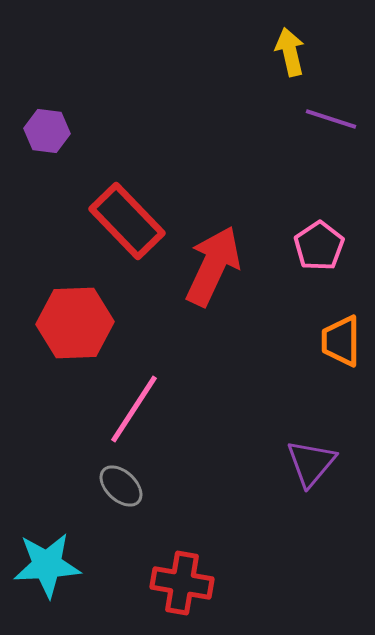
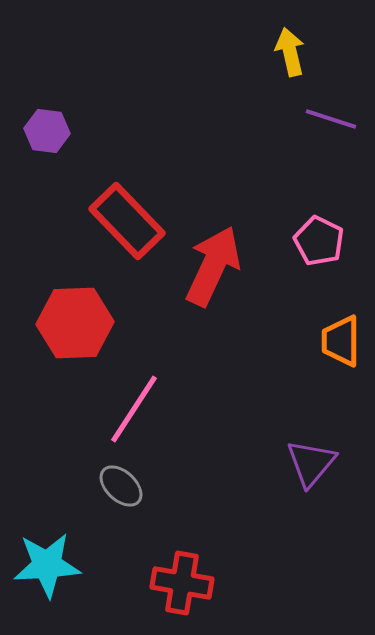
pink pentagon: moved 5 px up; rotated 12 degrees counterclockwise
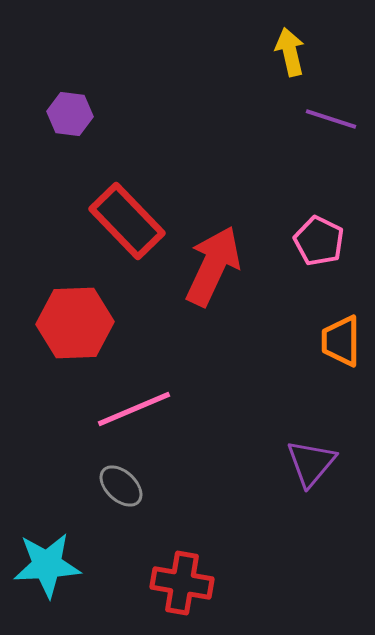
purple hexagon: moved 23 px right, 17 px up
pink line: rotated 34 degrees clockwise
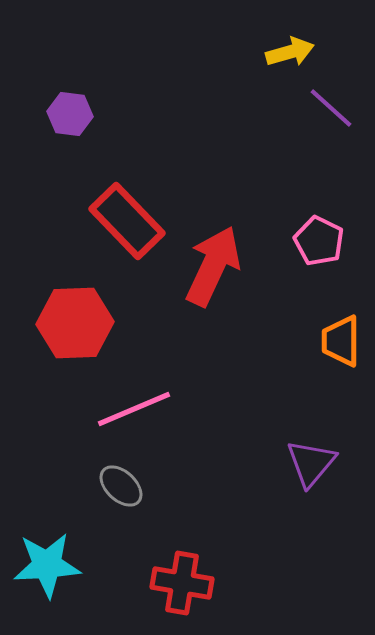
yellow arrow: rotated 87 degrees clockwise
purple line: moved 11 px up; rotated 24 degrees clockwise
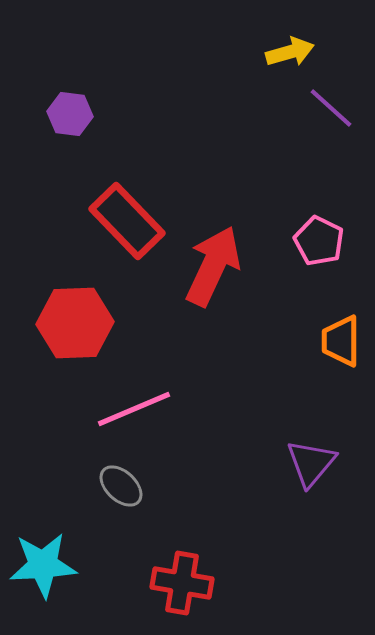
cyan star: moved 4 px left
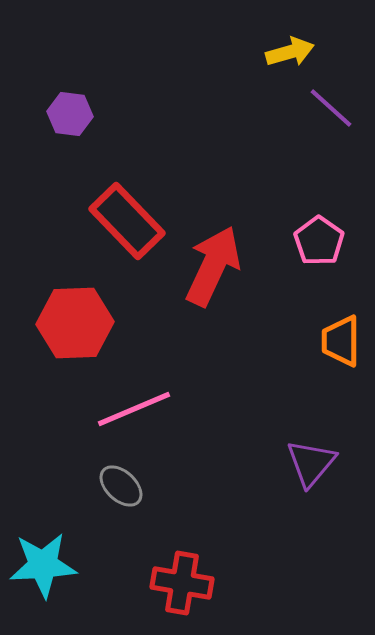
pink pentagon: rotated 9 degrees clockwise
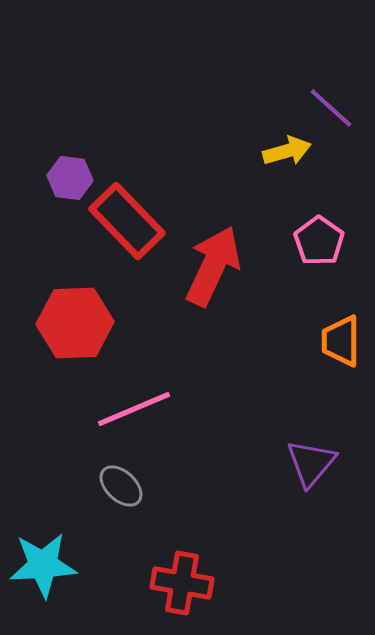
yellow arrow: moved 3 px left, 99 px down
purple hexagon: moved 64 px down
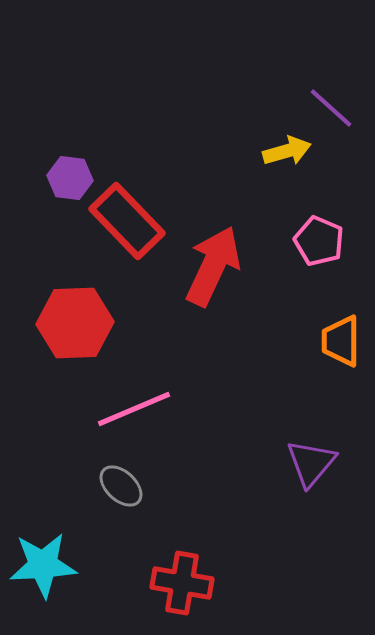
pink pentagon: rotated 12 degrees counterclockwise
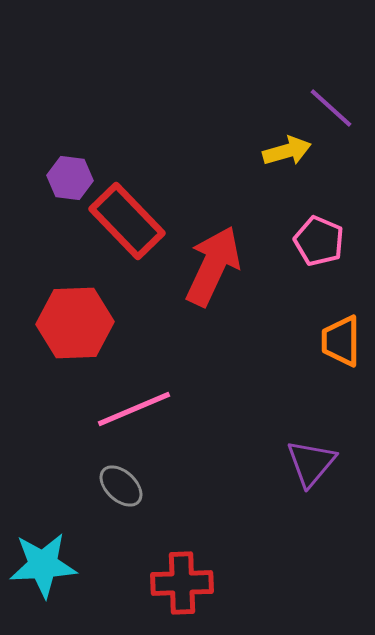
red cross: rotated 12 degrees counterclockwise
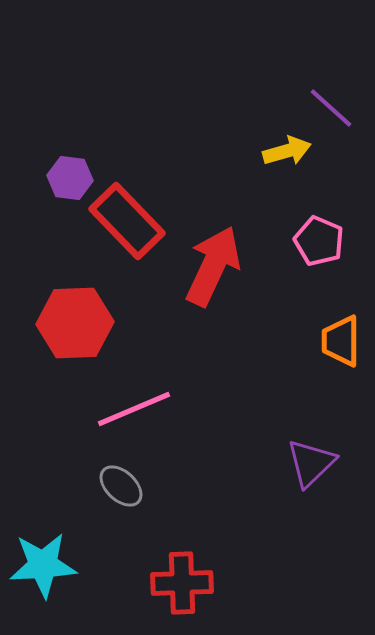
purple triangle: rotated 6 degrees clockwise
